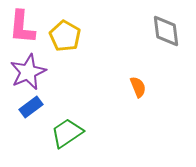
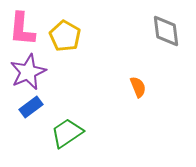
pink L-shape: moved 2 px down
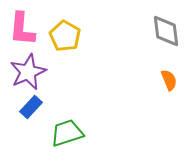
orange semicircle: moved 31 px right, 7 px up
blue rectangle: rotated 10 degrees counterclockwise
green trapezoid: rotated 16 degrees clockwise
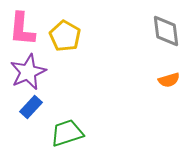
orange semicircle: rotated 95 degrees clockwise
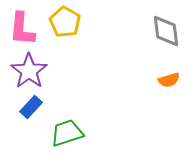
yellow pentagon: moved 14 px up
purple star: moved 1 px right, 1 px up; rotated 12 degrees counterclockwise
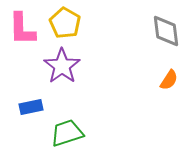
yellow pentagon: moved 1 px down
pink L-shape: rotated 6 degrees counterclockwise
purple star: moved 33 px right, 5 px up
orange semicircle: rotated 40 degrees counterclockwise
blue rectangle: rotated 35 degrees clockwise
